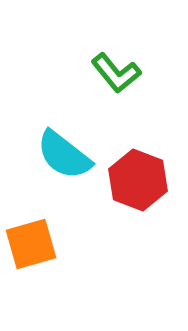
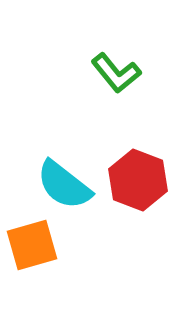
cyan semicircle: moved 30 px down
orange square: moved 1 px right, 1 px down
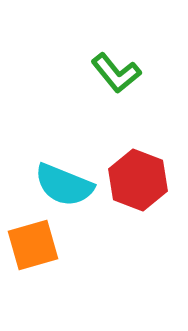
cyan semicircle: rotated 16 degrees counterclockwise
orange square: moved 1 px right
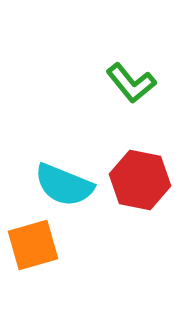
green L-shape: moved 15 px right, 10 px down
red hexagon: moved 2 px right; rotated 10 degrees counterclockwise
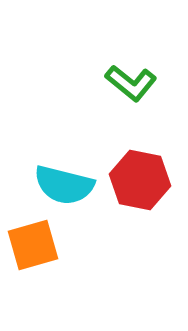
green L-shape: rotated 12 degrees counterclockwise
cyan semicircle: rotated 8 degrees counterclockwise
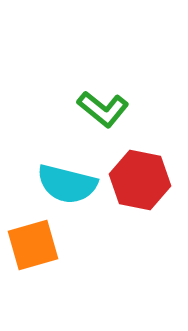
green L-shape: moved 28 px left, 26 px down
cyan semicircle: moved 3 px right, 1 px up
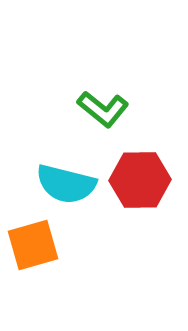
red hexagon: rotated 12 degrees counterclockwise
cyan semicircle: moved 1 px left
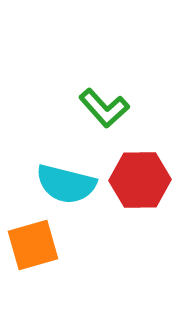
green L-shape: moved 1 px right, 1 px up; rotated 9 degrees clockwise
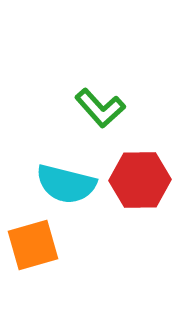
green L-shape: moved 4 px left
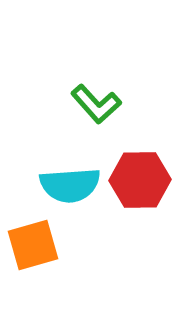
green L-shape: moved 4 px left, 4 px up
cyan semicircle: moved 4 px right, 1 px down; rotated 18 degrees counterclockwise
